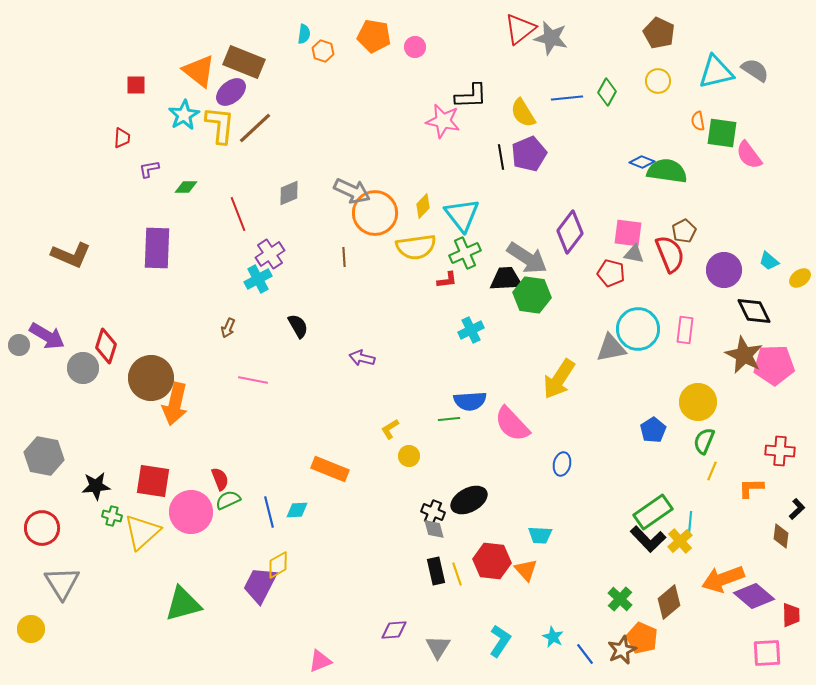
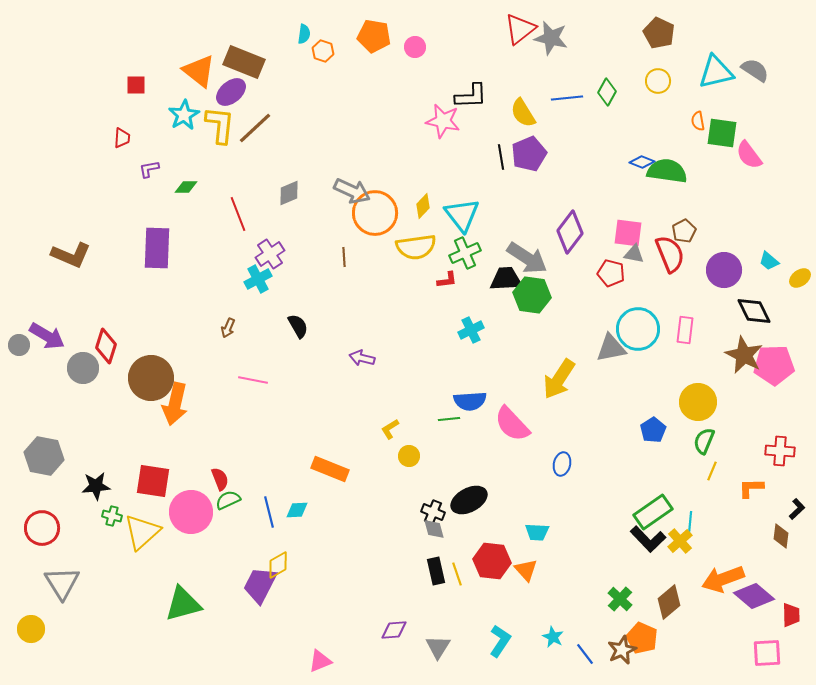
cyan trapezoid at (540, 535): moved 3 px left, 3 px up
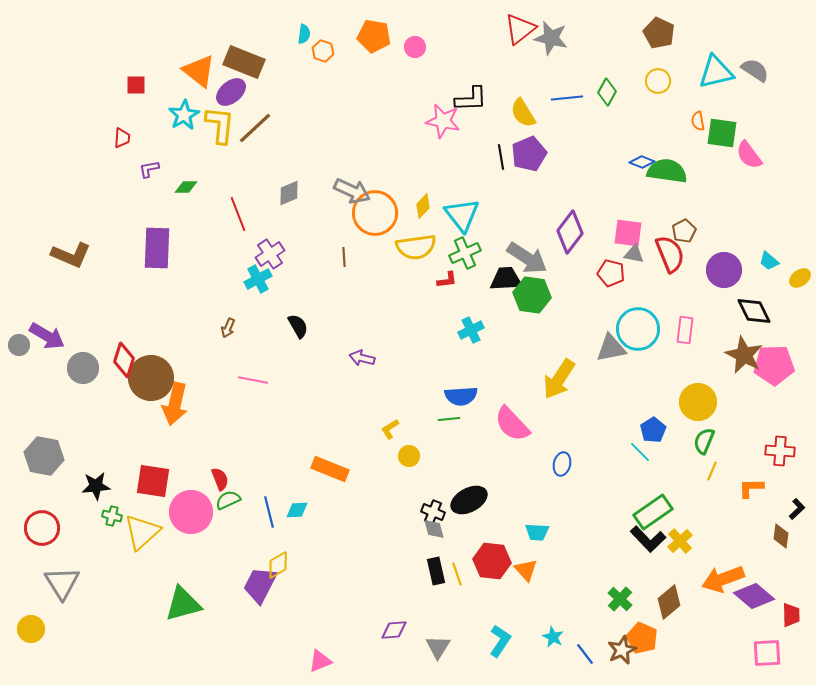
black L-shape at (471, 96): moved 3 px down
red diamond at (106, 346): moved 18 px right, 14 px down
blue semicircle at (470, 401): moved 9 px left, 5 px up
cyan line at (690, 523): moved 50 px left, 71 px up; rotated 50 degrees counterclockwise
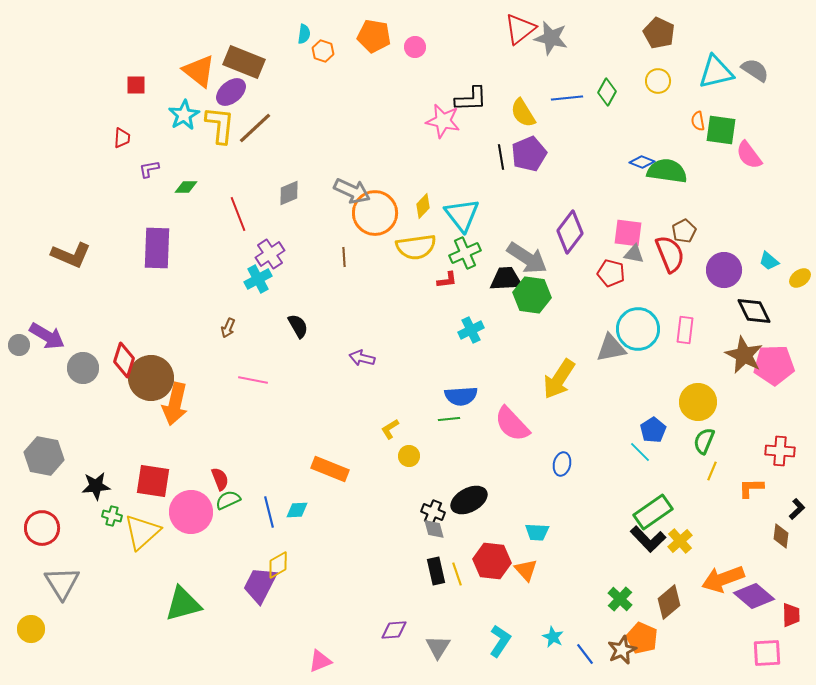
green square at (722, 133): moved 1 px left, 3 px up
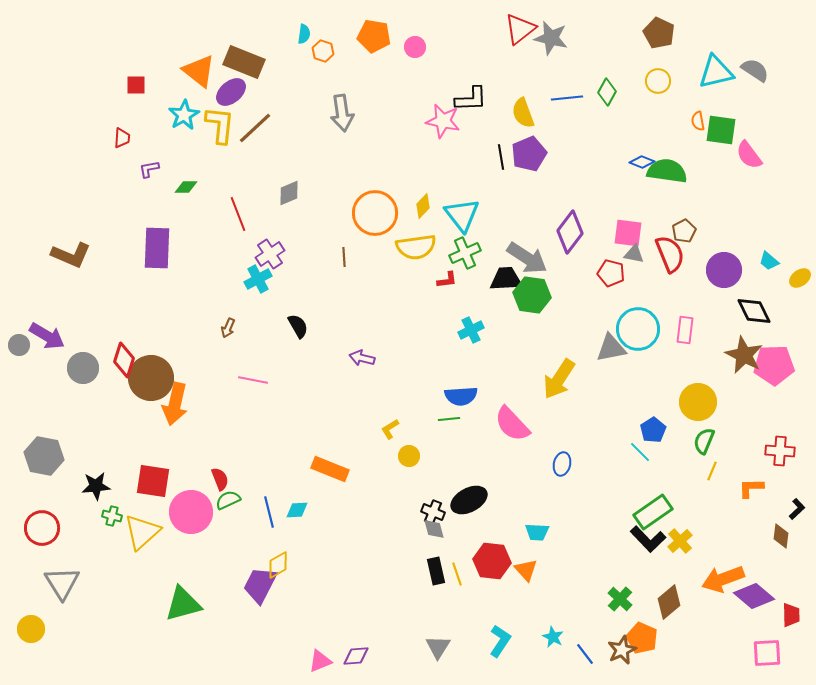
yellow semicircle at (523, 113): rotated 12 degrees clockwise
gray arrow at (352, 191): moved 10 px left, 78 px up; rotated 57 degrees clockwise
purple diamond at (394, 630): moved 38 px left, 26 px down
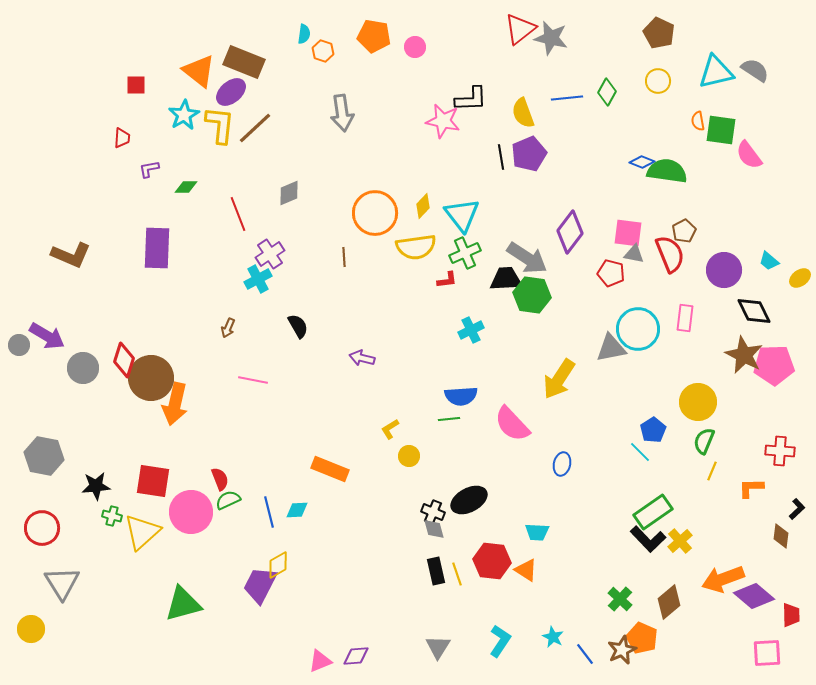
pink rectangle at (685, 330): moved 12 px up
orange triangle at (526, 570): rotated 15 degrees counterclockwise
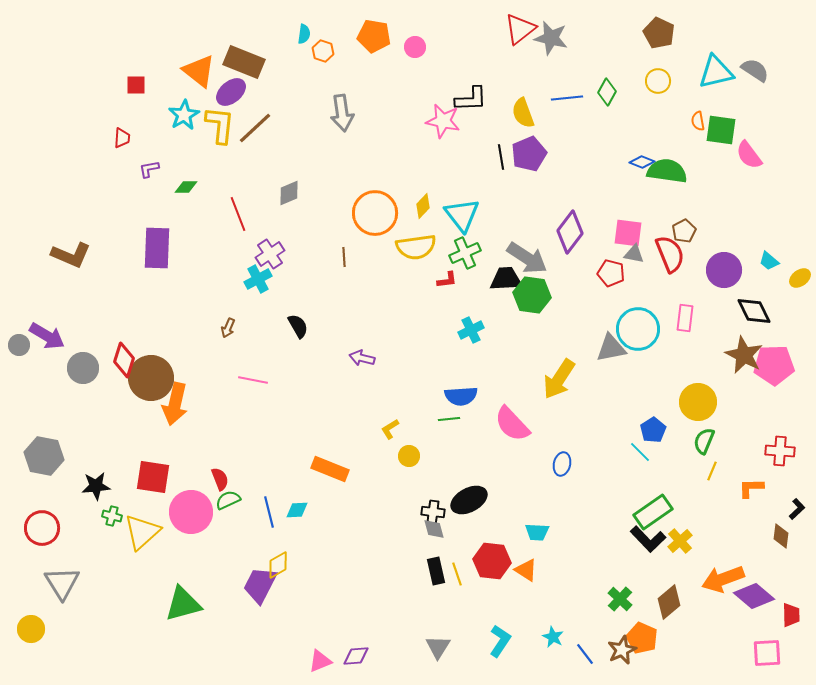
red square at (153, 481): moved 4 px up
black cross at (433, 512): rotated 15 degrees counterclockwise
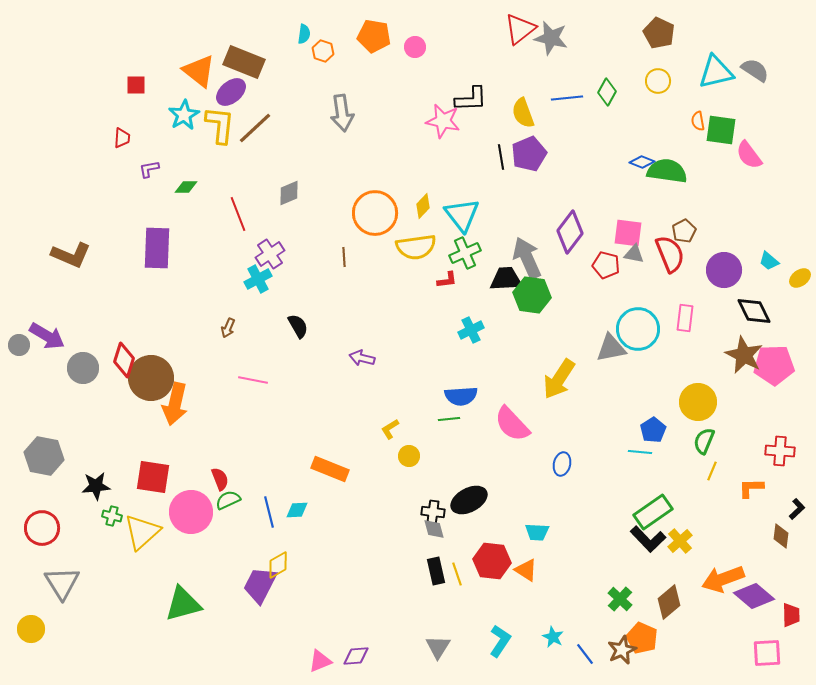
gray arrow at (527, 258): rotated 147 degrees counterclockwise
red pentagon at (611, 273): moved 5 px left, 8 px up
cyan line at (640, 452): rotated 40 degrees counterclockwise
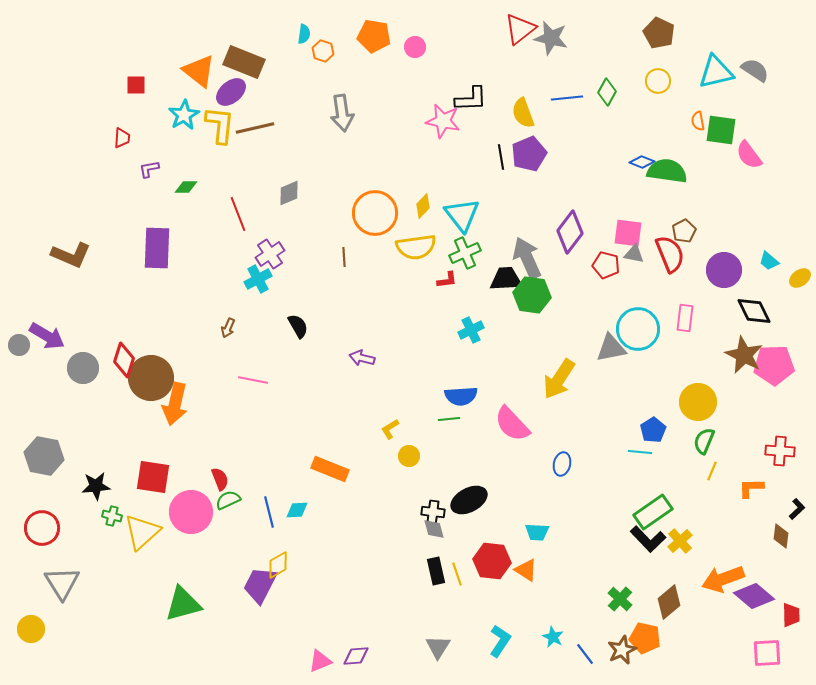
brown line at (255, 128): rotated 30 degrees clockwise
orange pentagon at (642, 638): moved 3 px right; rotated 12 degrees counterclockwise
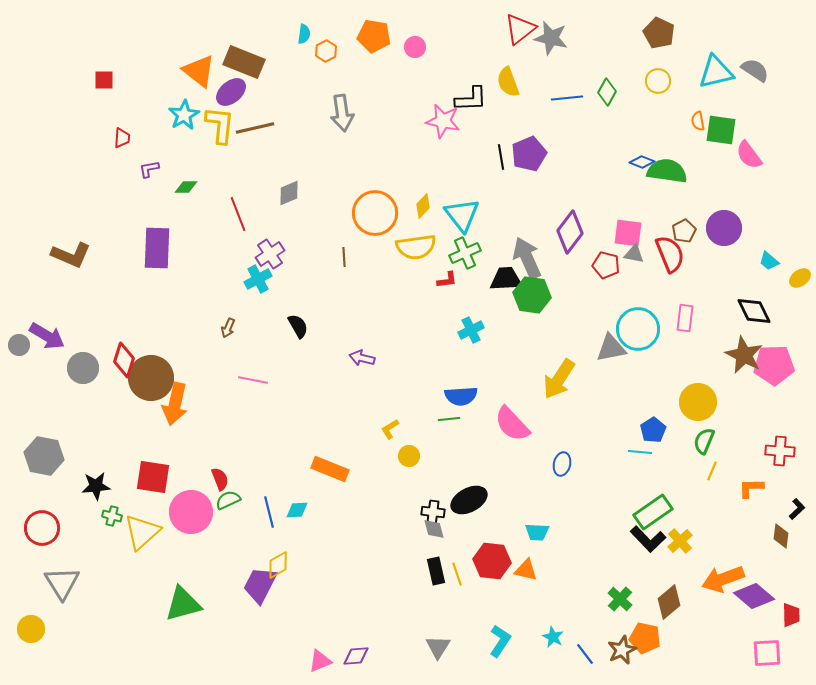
orange hexagon at (323, 51): moved 3 px right; rotated 15 degrees clockwise
red square at (136, 85): moved 32 px left, 5 px up
yellow semicircle at (523, 113): moved 15 px left, 31 px up
purple circle at (724, 270): moved 42 px up
orange triangle at (526, 570): rotated 20 degrees counterclockwise
